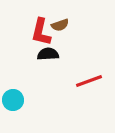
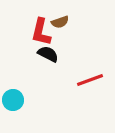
brown semicircle: moved 3 px up
black semicircle: rotated 30 degrees clockwise
red line: moved 1 px right, 1 px up
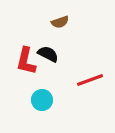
red L-shape: moved 15 px left, 29 px down
cyan circle: moved 29 px right
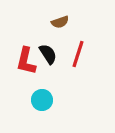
black semicircle: rotated 30 degrees clockwise
red line: moved 12 px left, 26 px up; rotated 52 degrees counterclockwise
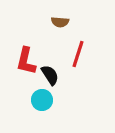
brown semicircle: rotated 24 degrees clockwise
black semicircle: moved 2 px right, 21 px down
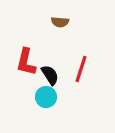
red line: moved 3 px right, 15 px down
red L-shape: moved 1 px down
cyan circle: moved 4 px right, 3 px up
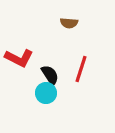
brown semicircle: moved 9 px right, 1 px down
red L-shape: moved 7 px left, 4 px up; rotated 76 degrees counterclockwise
cyan circle: moved 4 px up
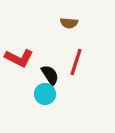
red line: moved 5 px left, 7 px up
cyan circle: moved 1 px left, 1 px down
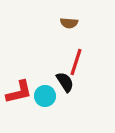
red L-shape: moved 34 px down; rotated 40 degrees counterclockwise
black semicircle: moved 15 px right, 7 px down
cyan circle: moved 2 px down
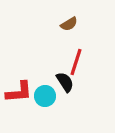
brown semicircle: moved 1 px down; rotated 36 degrees counterclockwise
red L-shape: rotated 8 degrees clockwise
